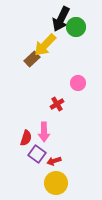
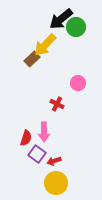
black arrow: rotated 25 degrees clockwise
red cross: rotated 32 degrees counterclockwise
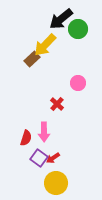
green circle: moved 2 px right, 2 px down
red cross: rotated 16 degrees clockwise
purple square: moved 2 px right, 4 px down
red arrow: moved 1 px left, 3 px up; rotated 16 degrees counterclockwise
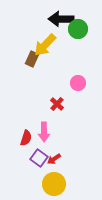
black arrow: rotated 40 degrees clockwise
brown rectangle: rotated 21 degrees counterclockwise
red arrow: moved 1 px right, 1 px down
yellow circle: moved 2 px left, 1 px down
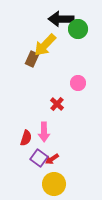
red arrow: moved 2 px left
